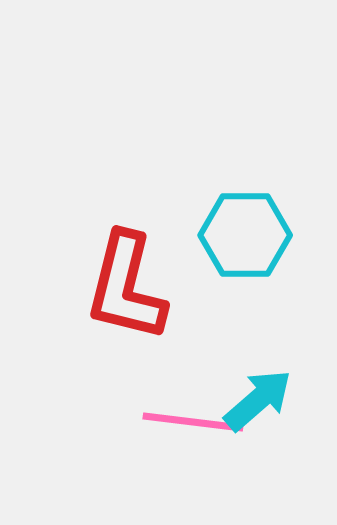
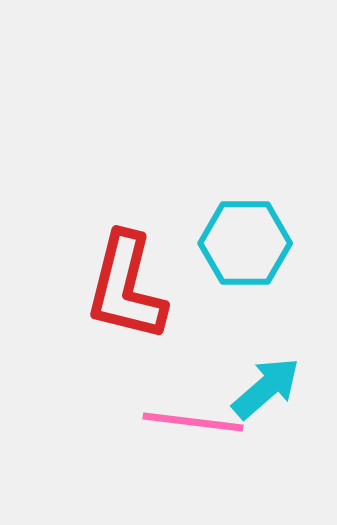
cyan hexagon: moved 8 px down
cyan arrow: moved 8 px right, 12 px up
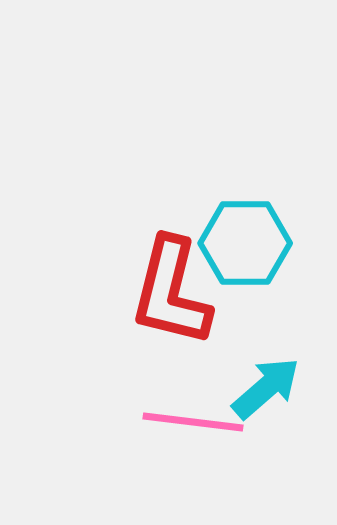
red L-shape: moved 45 px right, 5 px down
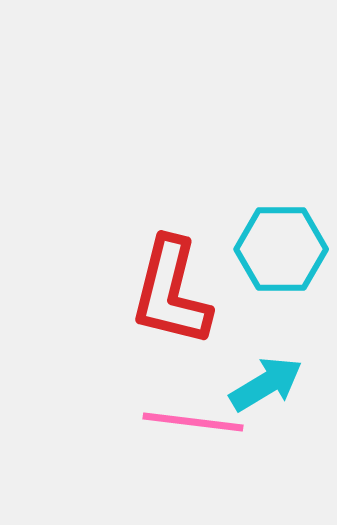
cyan hexagon: moved 36 px right, 6 px down
cyan arrow: moved 4 px up; rotated 10 degrees clockwise
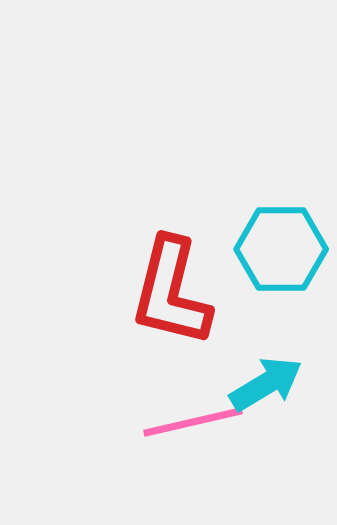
pink line: rotated 20 degrees counterclockwise
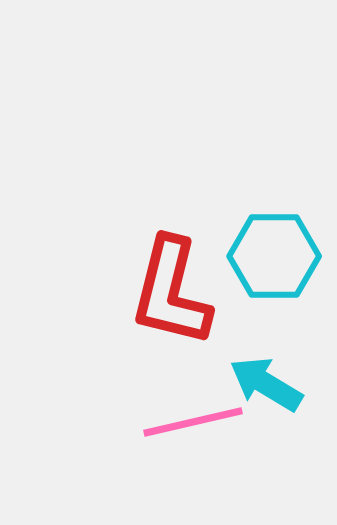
cyan hexagon: moved 7 px left, 7 px down
cyan arrow: rotated 118 degrees counterclockwise
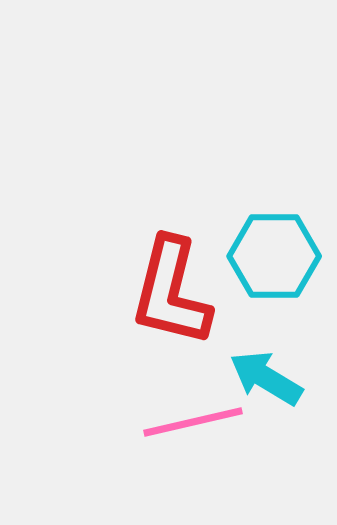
cyan arrow: moved 6 px up
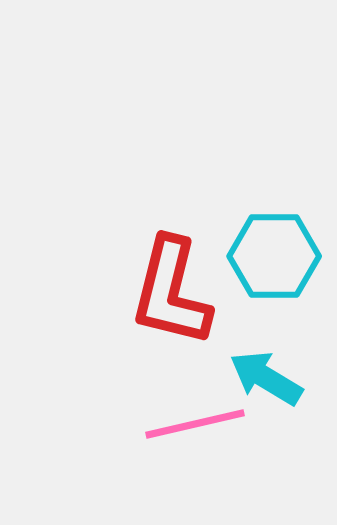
pink line: moved 2 px right, 2 px down
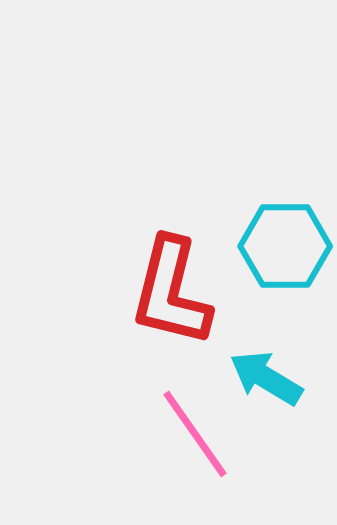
cyan hexagon: moved 11 px right, 10 px up
pink line: moved 10 px down; rotated 68 degrees clockwise
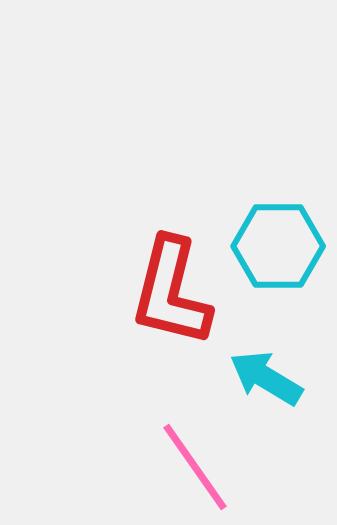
cyan hexagon: moved 7 px left
pink line: moved 33 px down
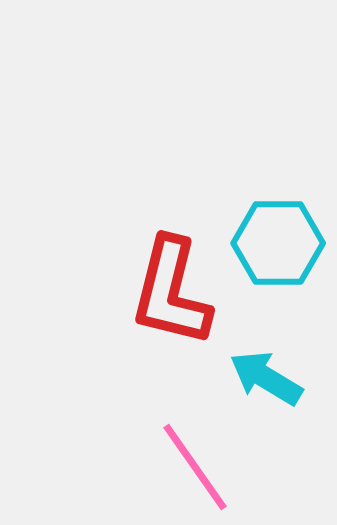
cyan hexagon: moved 3 px up
